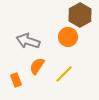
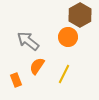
gray arrow: rotated 20 degrees clockwise
yellow line: rotated 18 degrees counterclockwise
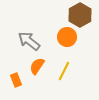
orange circle: moved 1 px left
gray arrow: moved 1 px right
yellow line: moved 3 px up
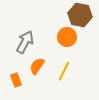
brown hexagon: rotated 20 degrees counterclockwise
gray arrow: moved 4 px left, 1 px down; rotated 80 degrees clockwise
